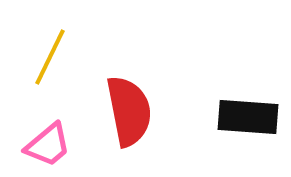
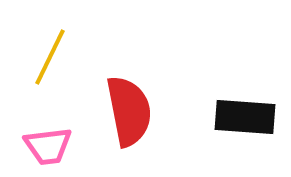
black rectangle: moved 3 px left
pink trapezoid: moved 1 px down; rotated 33 degrees clockwise
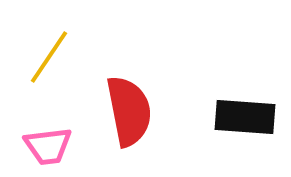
yellow line: moved 1 px left; rotated 8 degrees clockwise
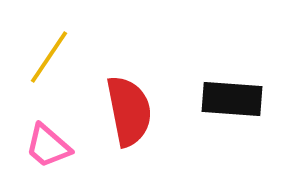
black rectangle: moved 13 px left, 18 px up
pink trapezoid: rotated 48 degrees clockwise
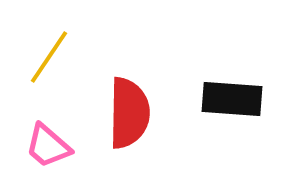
red semicircle: moved 2 px down; rotated 12 degrees clockwise
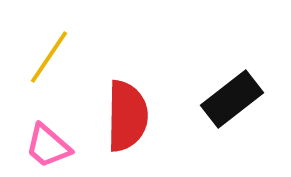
black rectangle: rotated 42 degrees counterclockwise
red semicircle: moved 2 px left, 3 px down
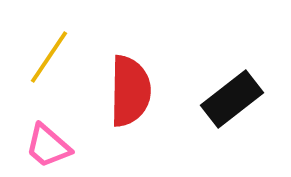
red semicircle: moved 3 px right, 25 px up
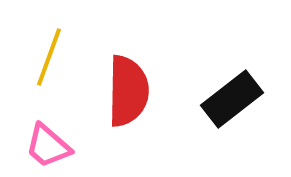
yellow line: rotated 14 degrees counterclockwise
red semicircle: moved 2 px left
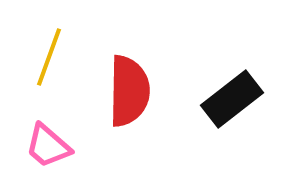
red semicircle: moved 1 px right
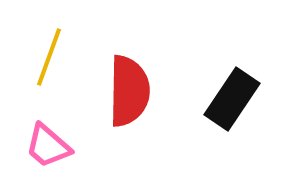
black rectangle: rotated 18 degrees counterclockwise
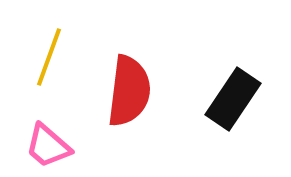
red semicircle: rotated 6 degrees clockwise
black rectangle: moved 1 px right
